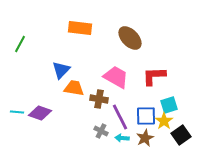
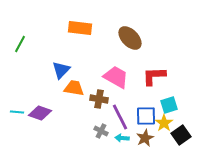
yellow star: moved 2 px down
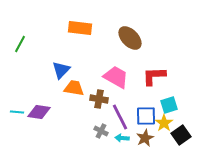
purple diamond: moved 1 px left, 1 px up; rotated 10 degrees counterclockwise
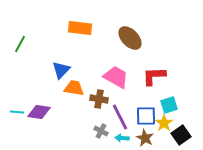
brown star: rotated 18 degrees counterclockwise
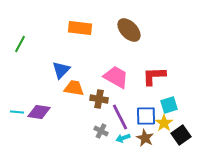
brown ellipse: moved 1 px left, 8 px up
cyan arrow: moved 1 px right; rotated 24 degrees counterclockwise
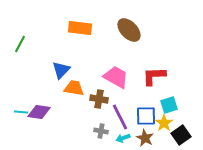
cyan line: moved 4 px right
gray cross: rotated 16 degrees counterclockwise
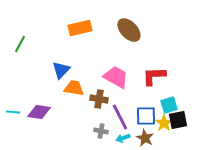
orange rectangle: rotated 20 degrees counterclockwise
cyan line: moved 8 px left
black square: moved 3 px left, 15 px up; rotated 24 degrees clockwise
